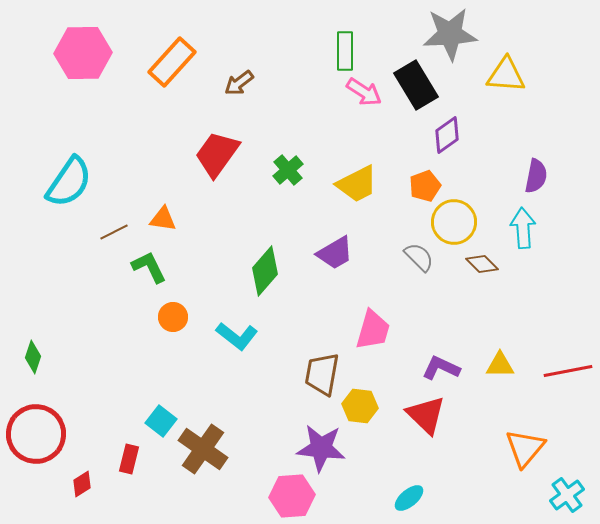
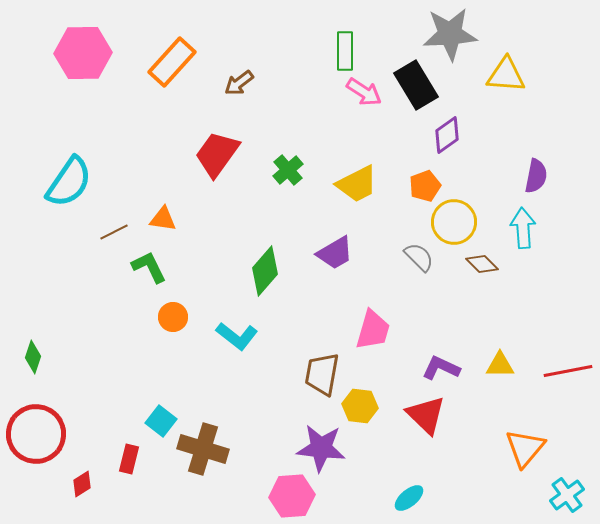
brown cross at (203, 449): rotated 18 degrees counterclockwise
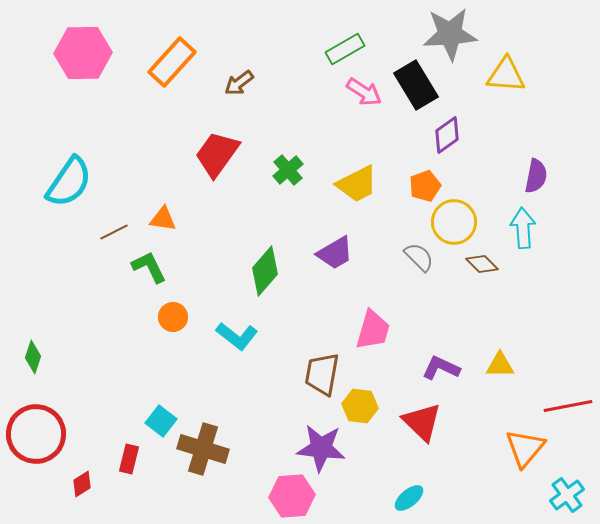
green rectangle at (345, 51): moved 2 px up; rotated 60 degrees clockwise
red line at (568, 371): moved 35 px down
red triangle at (426, 415): moved 4 px left, 7 px down
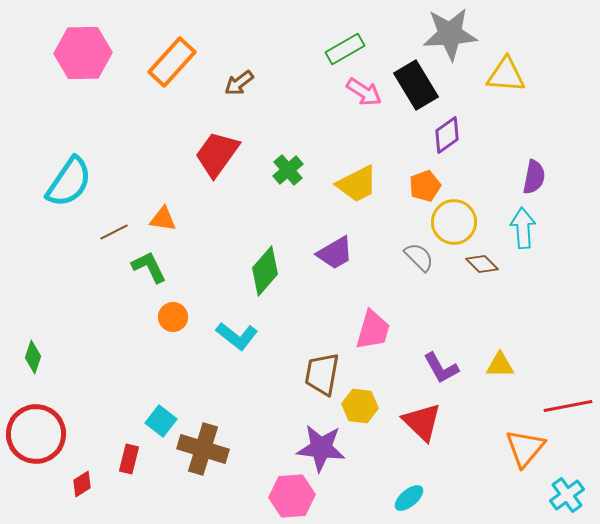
purple semicircle at (536, 176): moved 2 px left, 1 px down
purple L-shape at (441, 368): rotated 144 degrees counterclockwise
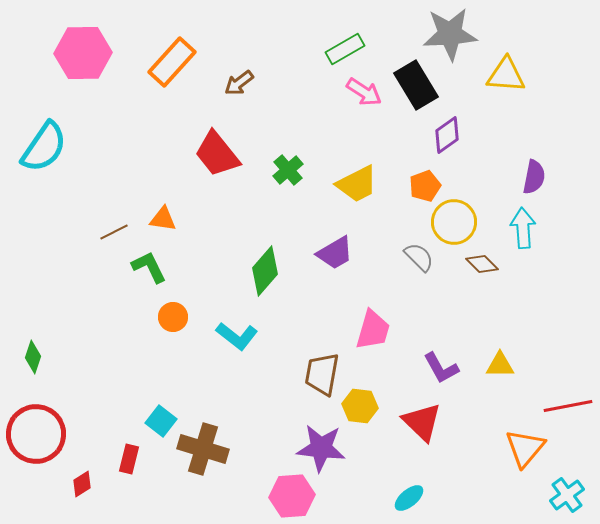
red trapezoid at (217, 154): rotated 75 degrees counterclockwise
cyan semicircle at (69, 182): moved 25 px left, 35 px up
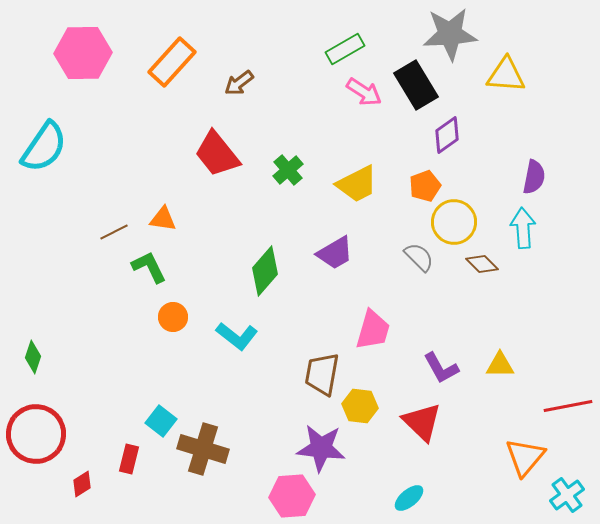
orange triangle at (525, 448): moved 9 px down
